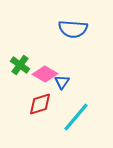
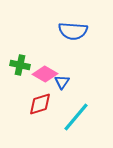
blue semicircle: moved 2 px down
green cross: rotated 24 degrees counterclockwise
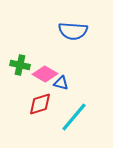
blue triangle: moved 1 px left, 1 px down; rotated 49 degrees counterclockwise
cyan line: moved 2 px left
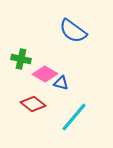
blue semicircle: rotated 32 degrees clockwise
green cross: moved 1 px right, 6 px up
red diamond: moved 7 px left; rotated 55 degrees clockwise
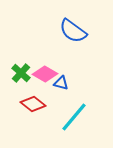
green cross: moved 14 px down; rotated 30 degrees clockwise
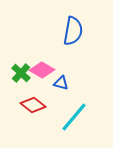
blue semicircle: rotated 116 degrees counterclockwise
pink diamond: moved 3 px left, 4 px up
red diamond: moved 1 px down
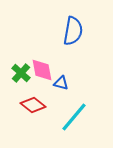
pink diamond: rotated 50 degrees clockwise
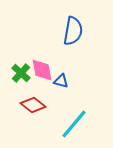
blue triangle: moved 2 px up
cyan line: moved 7 px down
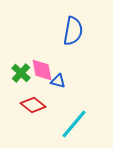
blue triangle: moved 3 px left
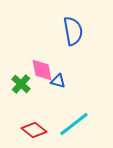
blue semicircle: rotated 20 degrees counterclockwise
green cross: moved 11 px down
red diamond: moved 1 px right, 25 px down
cyan line: rotated 12 degrees clockwise
